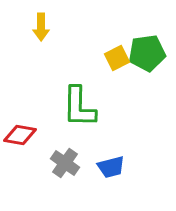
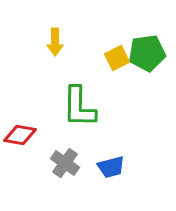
yellow arrow: moved 14 px right, 15 px down
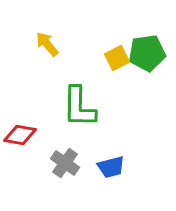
yellow arrow: moved 8 px left, 2 px down; rotated 140 degrees clockwise
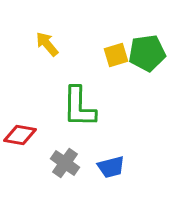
yellow square: moved 1 px left, 3 px up; rotated 10 degrees clockwise
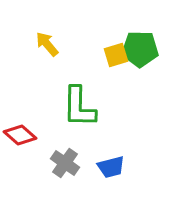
green pentagon: moved 7 px left, 4 px up; rotated 9 degrees clockwise
red diamond: rotated 32 degrees clockwise
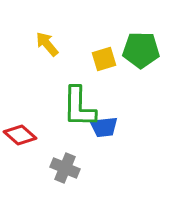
green pentagon: moved 1 px right, 1 px down
yellow square: moved 12 px left, 4 px down
gray cross: moved 5 px down; rotated 12 degrees counterclockwise
blue trapezoid: moved 7 px left, 40 px up; rotated 8 degrees clockwise
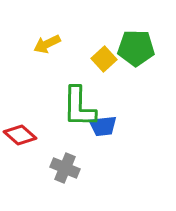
yellow arrow: rotated 76 degrees counterclockwise
green pentagon: moved 5 px left, 2 px up
yellow square: rotated 25 degrees counterclockwise
blue trapezoid: moved 1 px left, 1 px up
